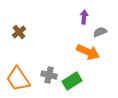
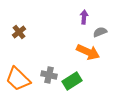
orange trapezoid: rotated 12 degrees counterclockwise
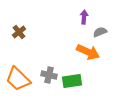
green rectangle: rotated 24 degrees clockwise
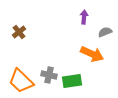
gray semicircle: moved 5 px right
orange arrow: moved 4 px right, 2 px down
orange trapezoid: moved 3 px right, 2 px down
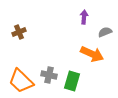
brown cross: rotated 16 degrees clockwise
green rectangle: rotated 66 degrees counterclockwise
